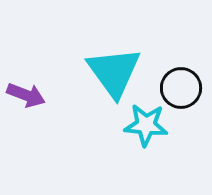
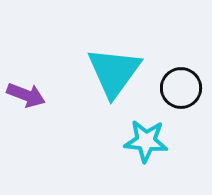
cyan triangle: rotated 12 degrees clockwise
cyan star: moved 16 px down
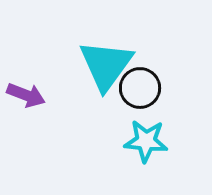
cyan triangle: moved 8 px left, 7 px up
black circle: moved 41 px left
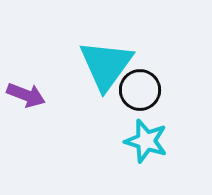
black circle: moved 2 px down
cyan star: rotated 12 degrees clockwise
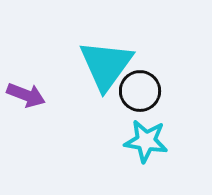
black circle: moved 1 px down
cyan star: rotated 9 degrees counterclockwise
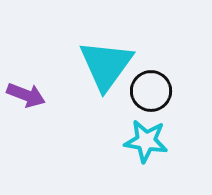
black circle: moved 11 px right
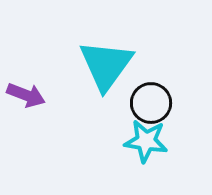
black circle: moved 12 px down
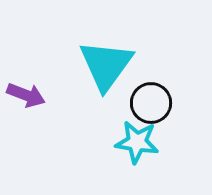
cyan star: moved 9 px left, 1 px down
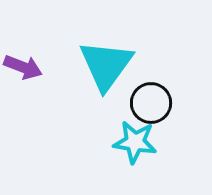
purple arrow: moved 3 px left, 28 px up
cyan star: moved 2 px left
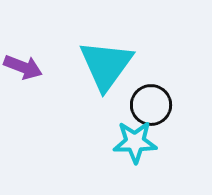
black circle: moved 2 px down
cyan star: rotated 9 degrees counterclockwise
